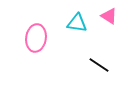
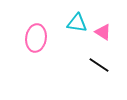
pink triangle: moved 6 px left, 16 px down
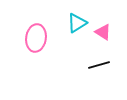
cyan triangle: rotated 40 degrees counterclockwise
black line: rotated 50 degrees counterclockwise
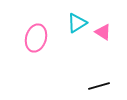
pink ellipse: rotated 8 degrees clockwise
black line: moved 21 px down
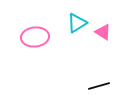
pink ellipse: moved 1 px left, 1 px up; rotated 68 degrees clockwise
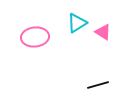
black line: moved 1 px left, 1 px up
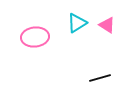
pink triangle: moved 4 px right, 7 px up
black line: moved 2 px right, 7 px up
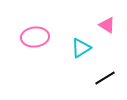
cyan triangle: moved 4 px right, 25 px down
black line: moved 5 px right; rotated 15 degrees counterclockwise
